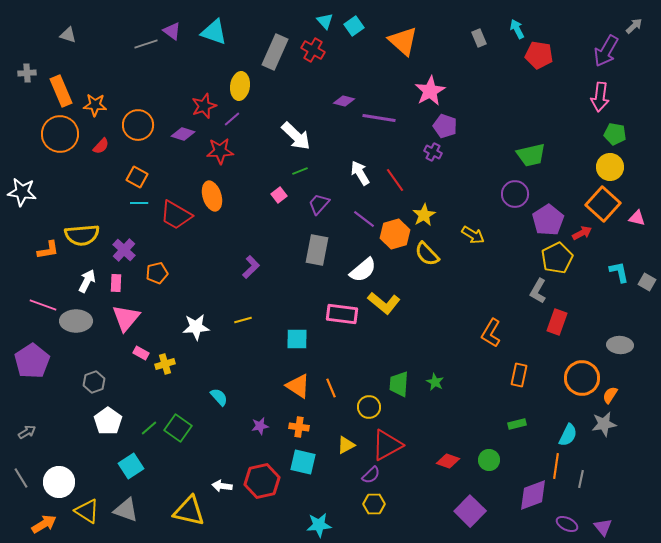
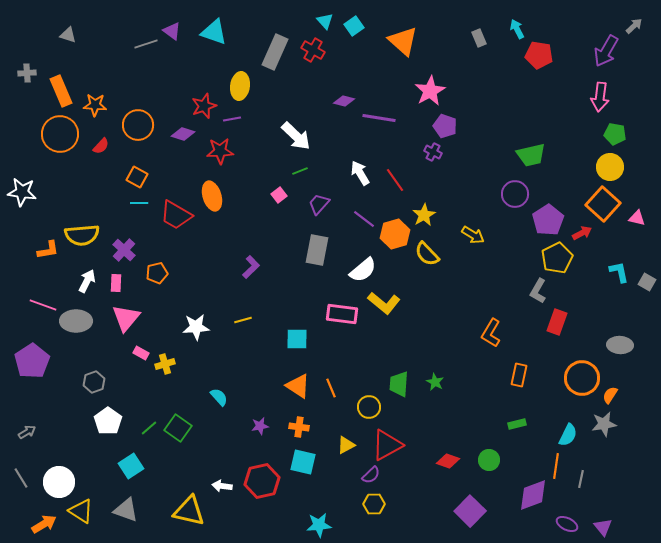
purple line at (232, 119): rotated 30 degrees clockwise
yellow triangle at (87, 511): moved 6 px left
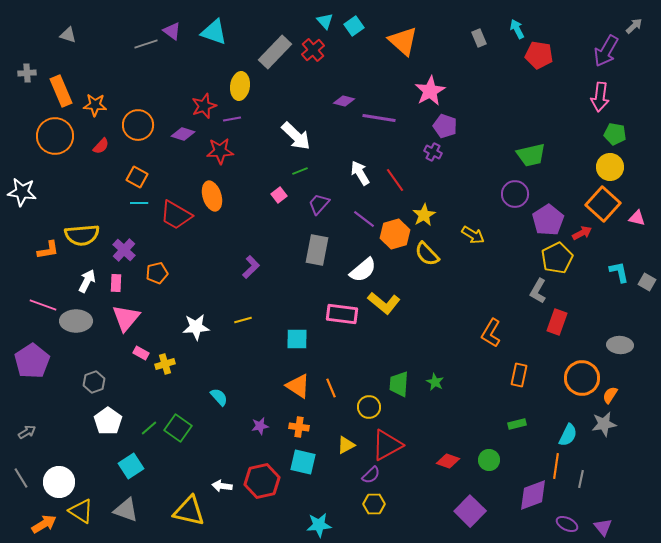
red cross at (313, 50): rotated 20 degrees clockwise
gray rectangle at (275, 52): rotated 20 degrees clockwise
orange circle at (60, 134): moved 5 px left, 2 px down
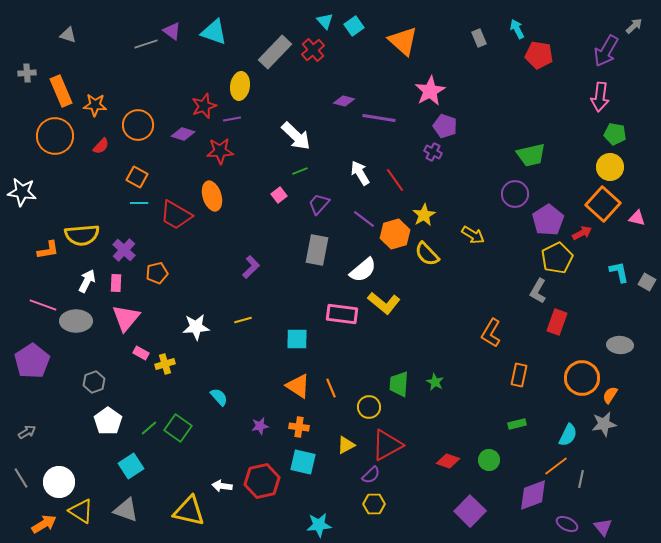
orange line at (556, 466): rotated 45 degrees clockwise
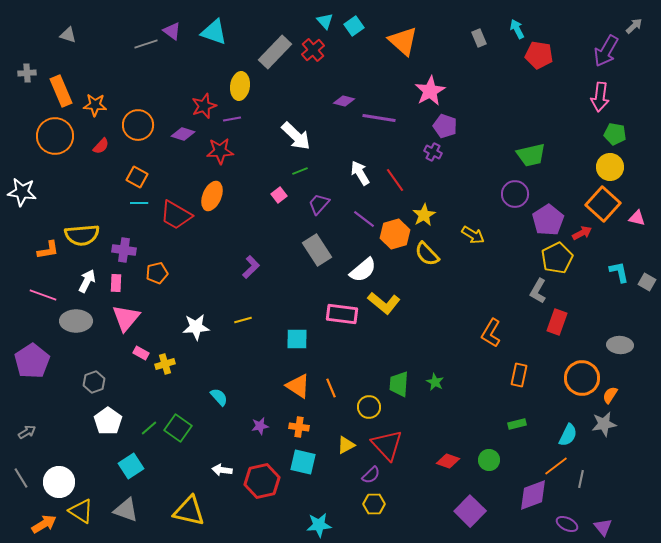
orange ellipse at (212, 196): rotated 40 degrees clockwise
purple cross at (124, 250): rotated 35 degrees counterclockwise
gray rectangle at (317, 250): rotated 44 degrees counterclockwise
pink line at (43, 305): moved 10 px up
red triangle at (387, 445): rotated 44 degrees counterclockwise
white arrow at (222, 486): moved 16 px up
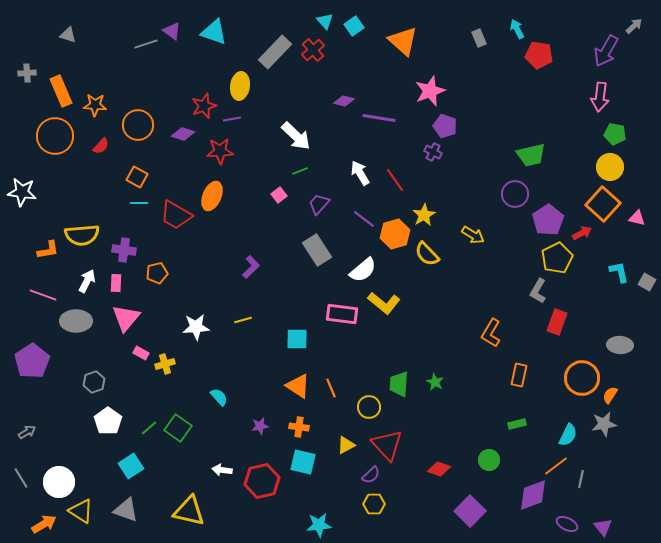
pink star at (430, 91): rotated 8 degrees clockwise
red diamond at (448, 461): moved 9 px left, 8 px down
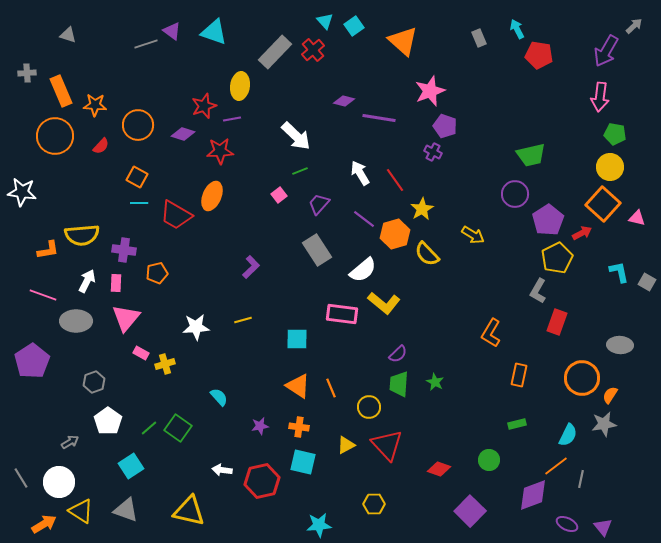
yellow star at (424, 215): moved 2 px left, 6 px up
gray arrow at (27, 432): moved 43 px right, 10 px down
purple semicircle at (371, 475): moved 27 px right, 121 px up
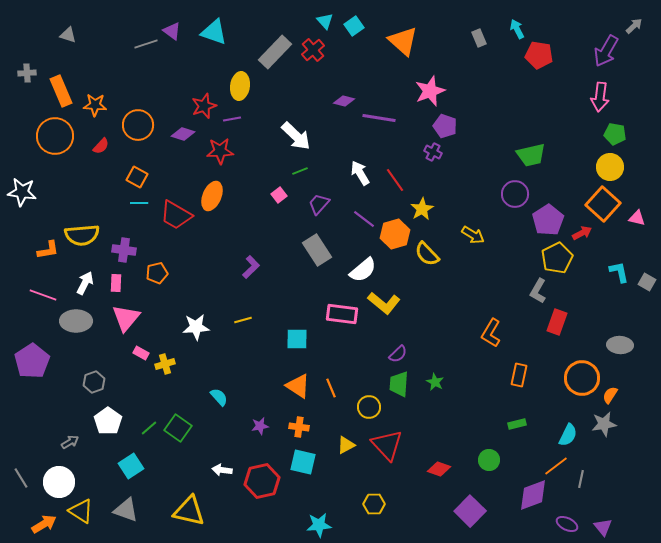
white arrow at (87, 281): moved 2 px left, 2 px down
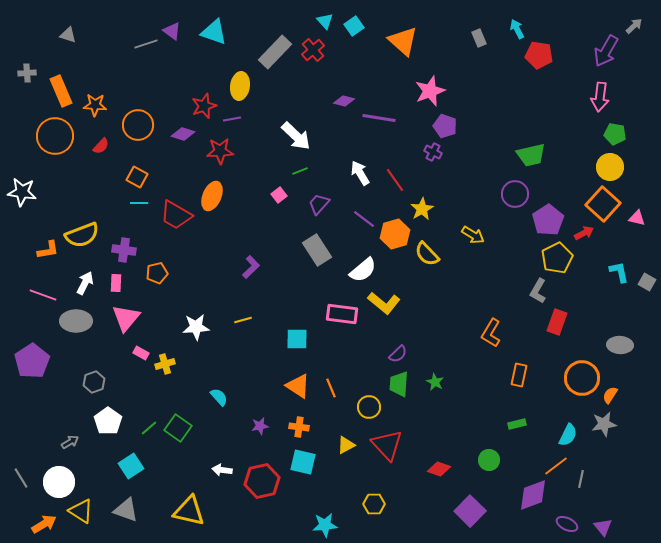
red arrow at (582, 233): moved 2 px right
yellow semicircle at (82, 235): rotated 16 degrees counterclockwise
cyan star at (319, 525): moved 6 px right
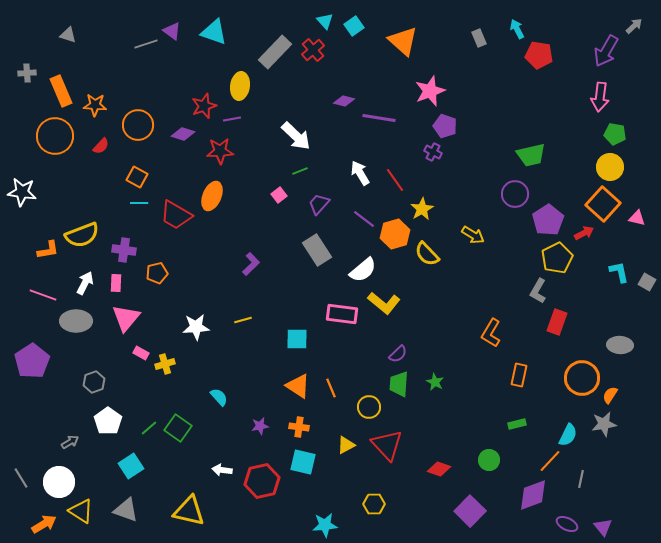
purple L-shape at (251, 267): moved 3 px up
orange line at (556, 466): moved 6 px left, 5 px up; rotated 10 degrees counterclockwise
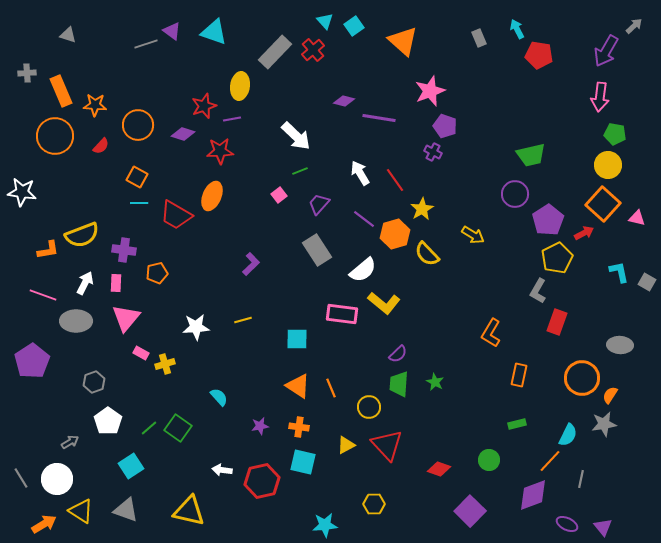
yellow circle at (610, 167): moved 2 px left, 2 px up
white circle at (59, 482): moved 2 px left, 3 px up
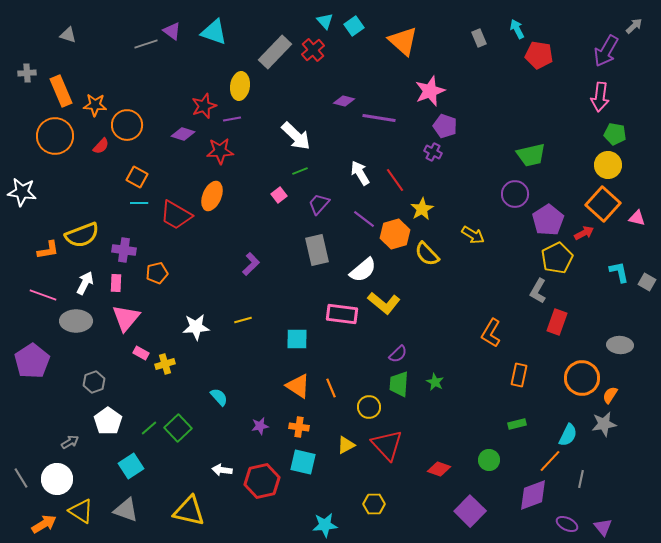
orange circle at (138, 125): moved 11 px left
gray rectangle at (317, 250): rotated 20 degrees clockwise
green square at (178, 428): rotated 12 degrees clockwise
